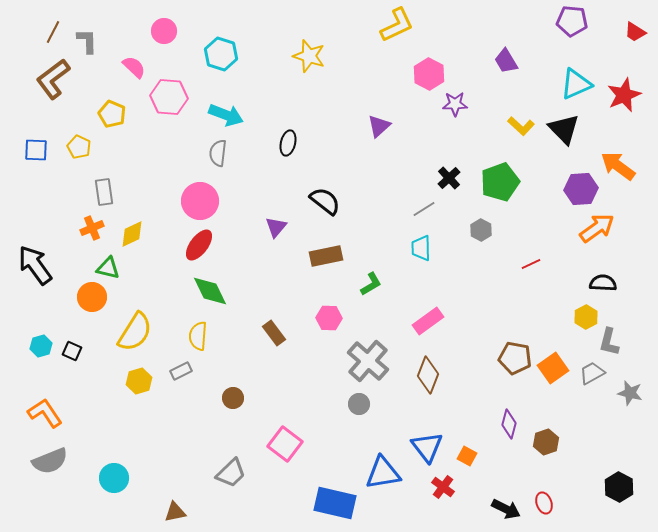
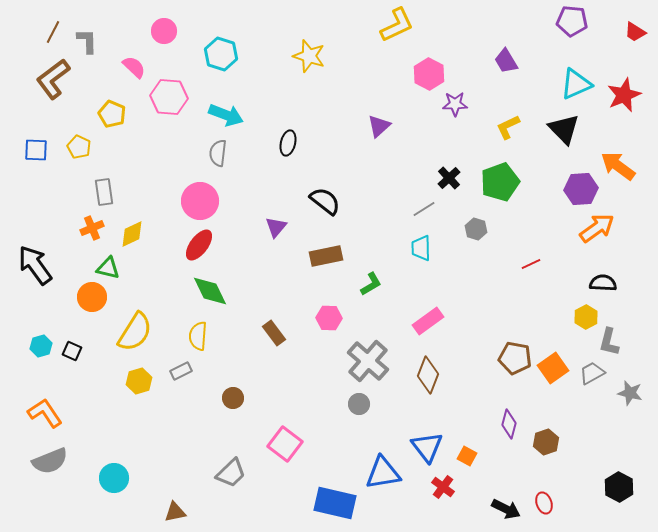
yellow L-shape at (521, 126): moved 13 px left, 1 px down; rotated 112 degrees clockwise
gray hexagon at (481, 230): moved 5 px left, 1 px up; rotated 10 degrees counterclockwise
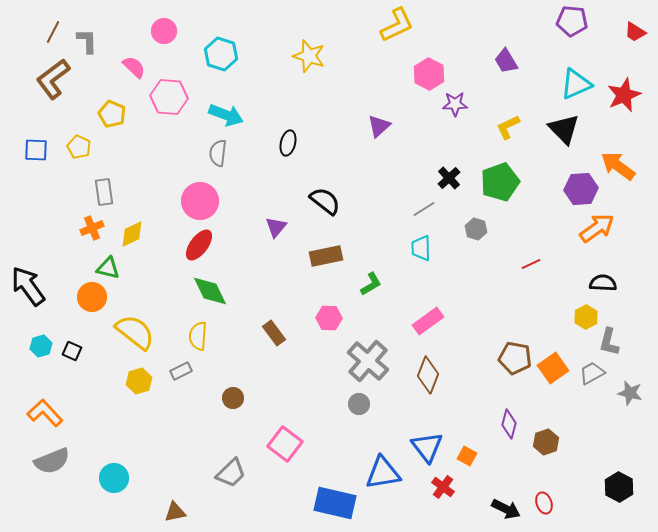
black arrow at (35, 265): moved 7 px left, 21 px down
yellow semicircle at (135, 332): rotated 84 degrees counterclockwise
orange L-shape at (45, 413): rotated 9 degrees counterclockwise
gray semicircle at (50, 461): moved 2 px right
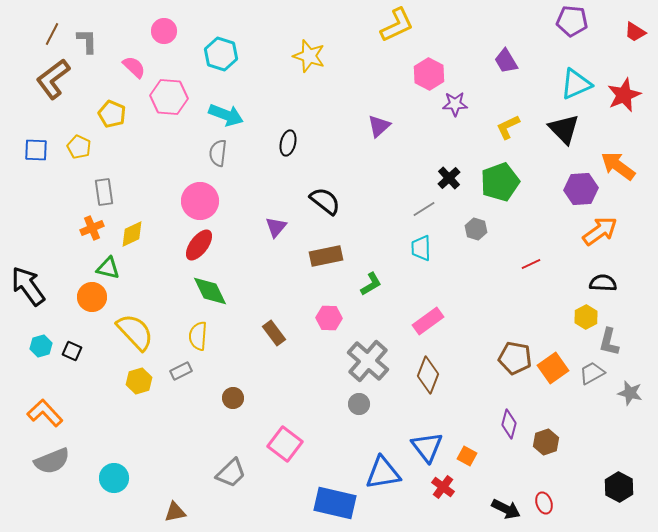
brown line at (53, 32): moved 1 px left, 2 px down
orange arrow at (597, 228): moved 3 px right, 3 px down
yellow semicircle at (135, 332): rotated 9 degrees clockwise
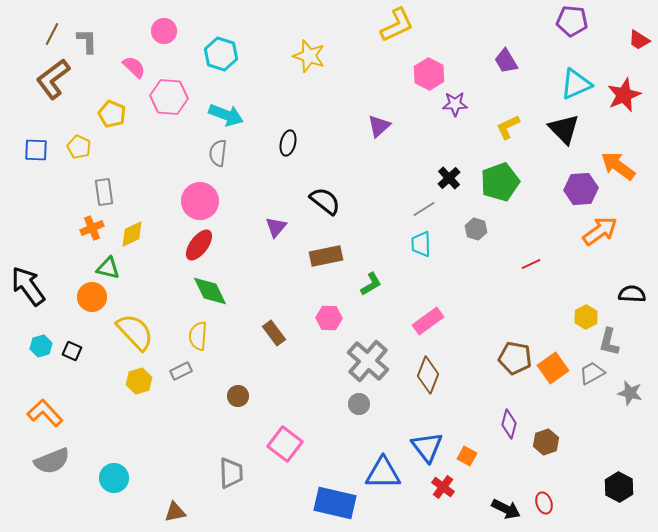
red trapezoid at (635, 32): moved 4 px right, 8 px down
cyan trapezoid at (421, 248): moved 4 px up
black semicircle at (603, 283): moved 29 px right, 11 px down
brown circle at (233, 398): moved 5 px right, 2 px up
gray trapezoid at (231, 473): rotated 48 degrees counterclockwise
blue triangle at (383, 473): rotated 9 degrees clockwise
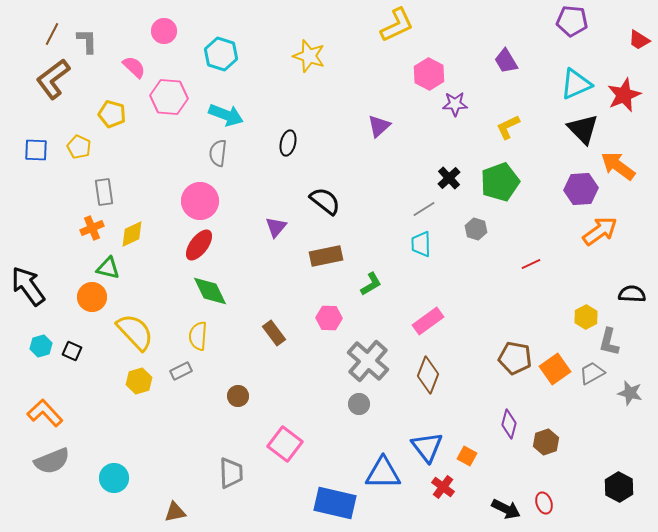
yellow pentagon at (112, 114): rotated 8 degrees counterclockwise
black triangle at (564, 129): moved 19 px right
orange square at (553, 368): moved 2 px right, 1 px down
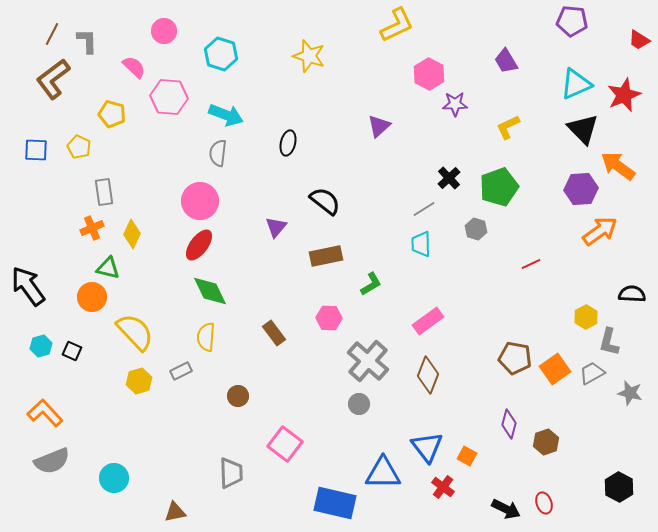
green pentagon at (500, 182): moved 1 px left, 5 px down
yellow diamond at (132, 234): rotated 40 degrees counterclockwise
yellow semicircle at (198, 336): moved 8 px right, 1 px down
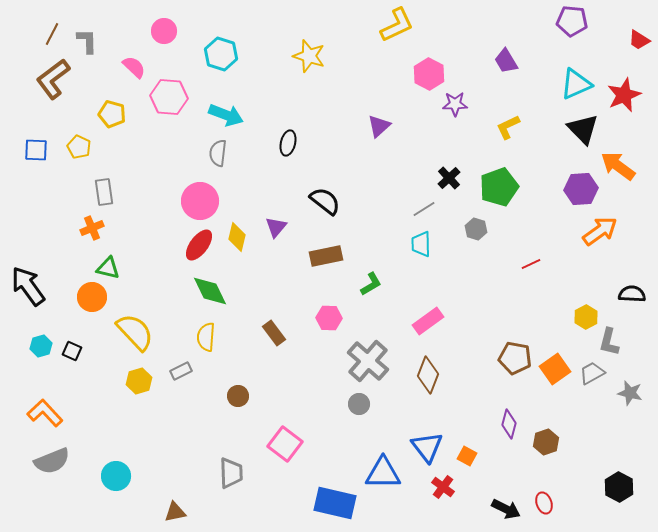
yellow diamond at (132, 234): moved 105 px right, 3 px down; rotated 12 degrees counterclockwise
cyan circle at (114, 478): moved 2 px right, 2 px up
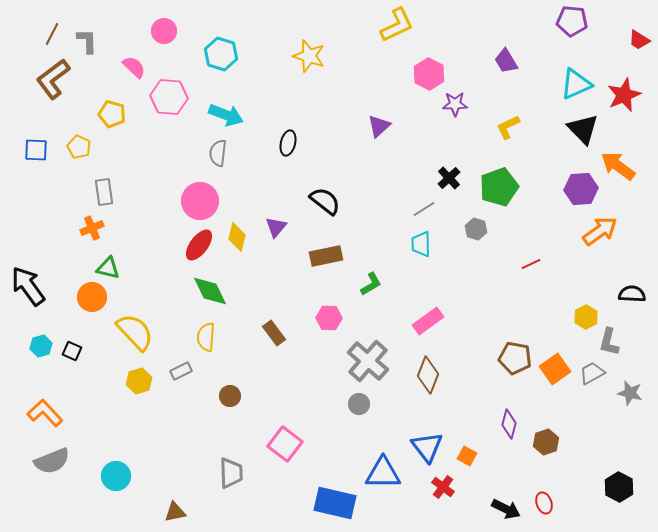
brown circle at (238, 396): moved 8 px left
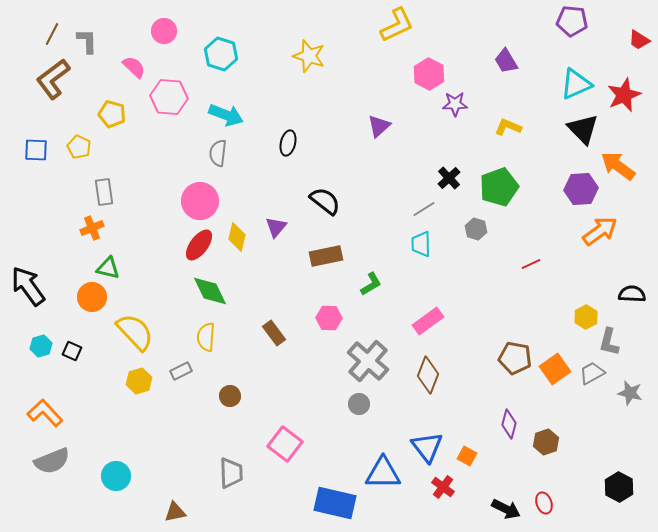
yellow L-shape at (508, 127): rotated 48 degrees clockwise
